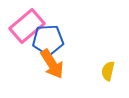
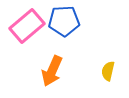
blue pentagon: moved 16 px right, 19 px up
orange arrow: moved 7 px down; rotated 56 degrees clockwise
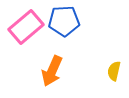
pink rectangle: moved 1 px left, 1 px down
yellow semicircle: moved 6 px right
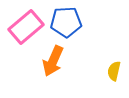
blue pentagon: moved 2 px right, 1 px down
orange arrow: moved 1 px right, 10 px up
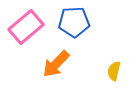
blue pentagon: moved 8 px right
orange arrow: moved 3 px right, 3 px down; rotated 20 degrees clockwise
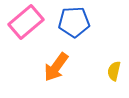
pink rectangle: moved 5 px up
orange arrow: moved 3 px down; rotated 8 degrees counterclockwise
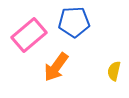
pink rectangle: moved 3 px right, 13 px down
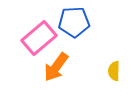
pink rectangle: moved 10 px right, 3 px down
yellow semicircle: rotated 12 degrees counterclockwise
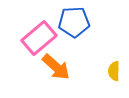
orange arrow: rotated 84 degrees counterclockwise
